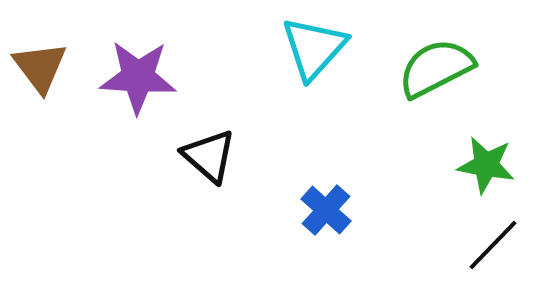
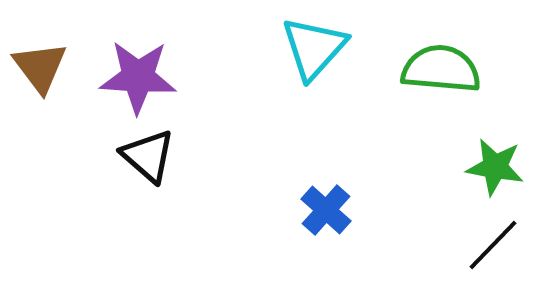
green semicircle: moved 5 px right, 1 px down; rotated 32 degrees clockwise
black triangle: moved 61 px left
green star: moved 9 px right, 2 px down
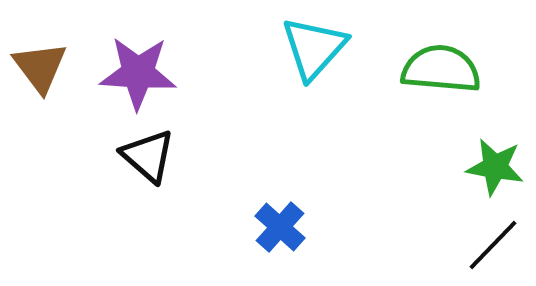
purple star: moved 4 px up
blue cross: moved 46 px left, 17 px down
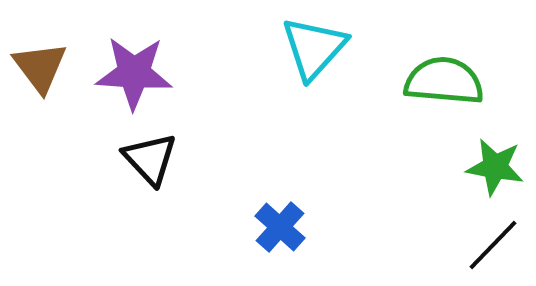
green semicircle: moved 3 px right, 12 px down
purple star: moved 4 px left
black triangle: moved 2 px right, 3 px down; rotated 6 degrees clockwise
